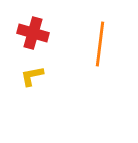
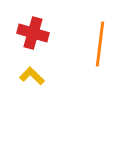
yellow L-shape: rotated 55 degrees clockwise
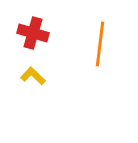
yellow L-shape: moved 1 px right
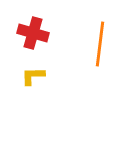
yellow L-shape: rotated 45 degrees counterclockwise
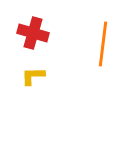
orange line: moved 3 px right
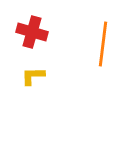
red cross: moved 1 px left, 1 px up
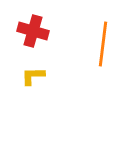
red cross: moved 1 px right, 1 px up
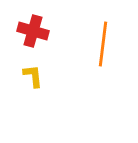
yellow L-shape: rotated 85 degrees clockwise
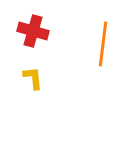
yellow L-shape: moved 2 px down
